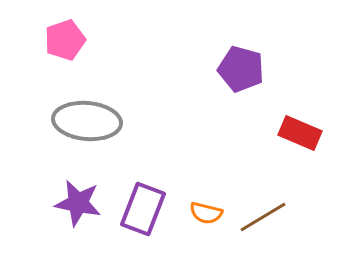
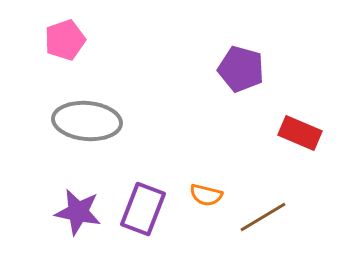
purple star: moved 9 px down
orange semicircle: moved 18 px up
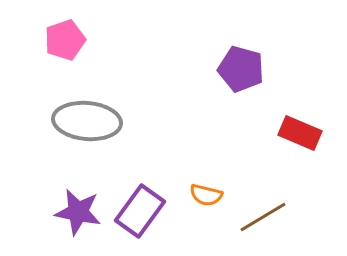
purple rectangle: moved 3 px left, 2 px down; rotated 15 degrees clockwise
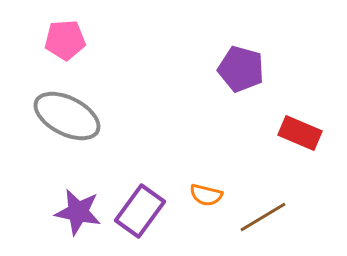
pink pentagon: rotated 15 degrees clockwise
gray ellipse: moved 20 px left, 5 px up; rotated 22 degrees clockwise
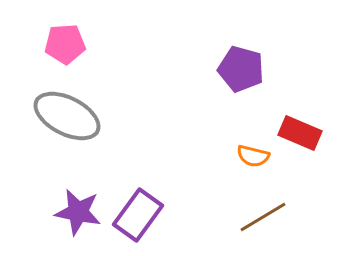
pink pentagon: moved 4 px down
orange semicircle: moved 47 px right, 39 px up
purple rectangle: moved 2 px left, 4 px down
